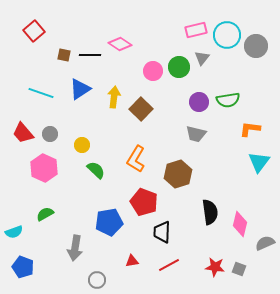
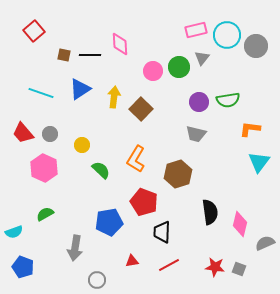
pink diamond at (120, 44): rotated 55 degrees clockwise
green semicircle at (96, 170): moved 5 px right
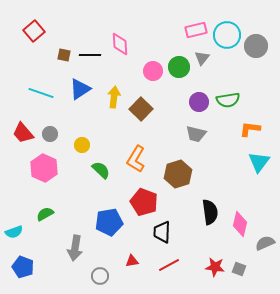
gray circle at (97, 280): moved 3 px right, 4 px up
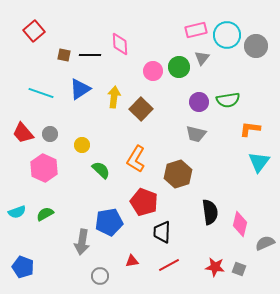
cyan semicircle at (14, 232): moved 3 px right, 20 px up
gray arrow at (75, 248): moved 7 px right, 6 px up
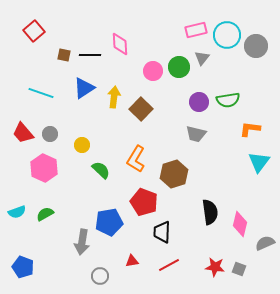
blue triangle at (80, 89): moved 4 px right, 1 px up
brown hexagon at (178, 174): moved 4 px left
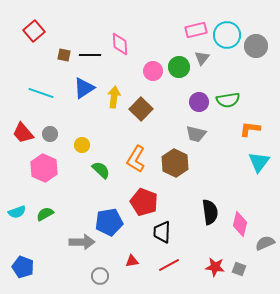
brown hexagon at (174, 174): moved 1 px right, 11 px up; rotated 16 degrees counterclockwise
gray arrow at (82, 242): rotated 100 degrees counterclockwise
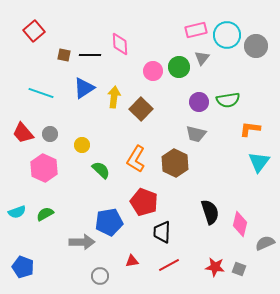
black semicircle at (210, 212): rotated 10 degrees counterclockwise
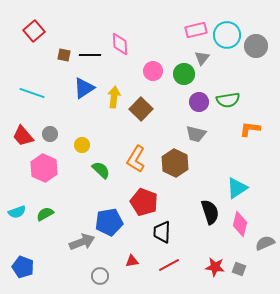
green circle at (179, 67): moved 5 px right, 7 px down
cyan line at (41, 93): moved 9 px left
red trapezoid at (23, 133): moved 3 px down
cyan triangle at (259, 162): moved 22 px left, 26 px down; rotated 20 degrees clockwise
gray arrow at (82, 242): rotated 20 degrees counterclockwise
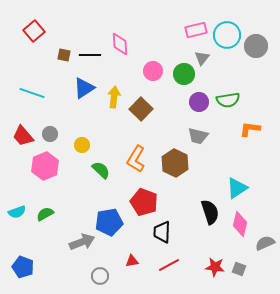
gray trapezoid at (196, 134): moved 2 px right, 2 px down
pink hexagon at (44, 168): moved 1 px right, 2 px up; rotated 12 degrees clockwise
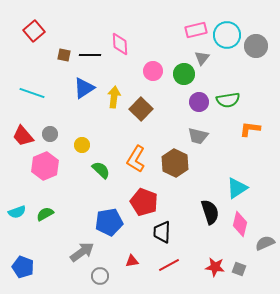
gray arrow at (82, 242): moved 10 px down; rotated 15 degrees counterclockwise
